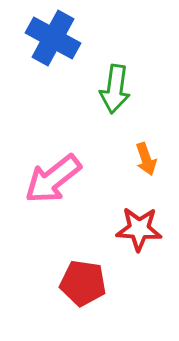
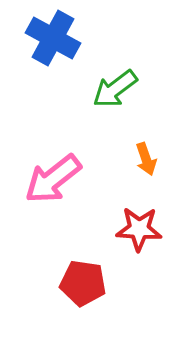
green arrow: rotated 45 degrees clockwise
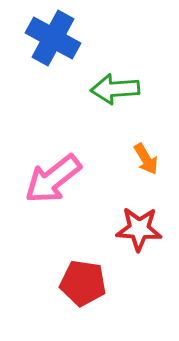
green arrow: rotated 33 degrees clockwise
orange arrow: rotated 12 degrees counterclockwise
